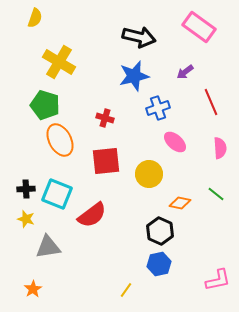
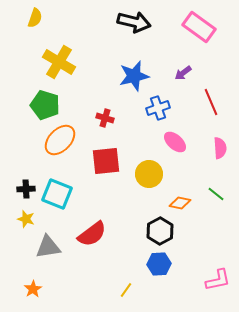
black arrow: moved 5 px left, 15 px up
purple arrow: moved 2 px left, 1 px down
orange ellipse: rotated 72 degrees clockwise
red semicircle: moved 19 px down
black hexagon: rotated 8 degrees clockwise
blue hexagon: rotated 10 degrees clockwise
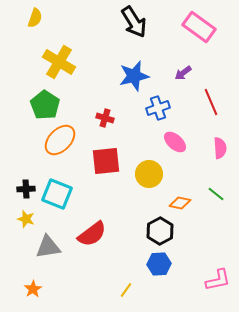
black arrow: rotated 44 degrees clockwise
green pentagon: rotated 16 degrees clockwise
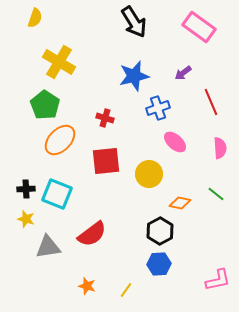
orange star: moved 54 px right, 3 px up; rotated 24 degrees counterclockwise
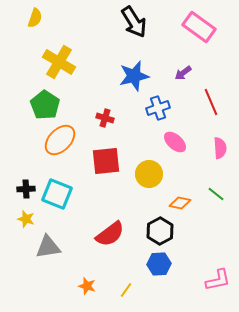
red semicircle: moved 18 px right
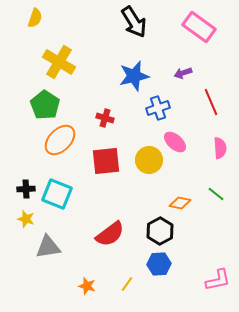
purple arrow: rotated 18 degrees clockwise
yellow circle: moved 14 px up
yellow line: moved 1 px right, 6 px up
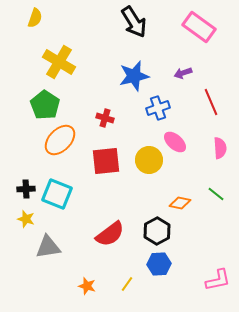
black hexagon: moved 3 px left
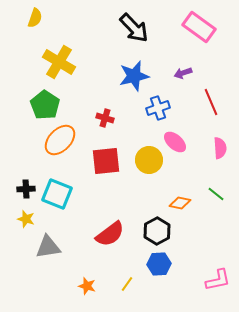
black arrow: moved 6 px down; rotated 12 degrees counterclockwise
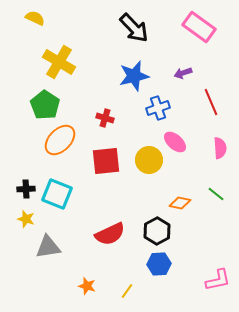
yellow semicircle: rotated 84 degrees counterclockwise
red semicircle: rotated 12 degrees clockwise
yellow line: moved 7 px down
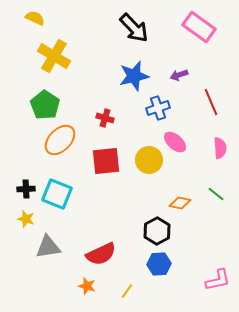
yellow cross: moved 5 px left, 6 px up
purple arrow: moved 4 px left, 2 px down
red semicircle: moved 9 px left, 20 px down
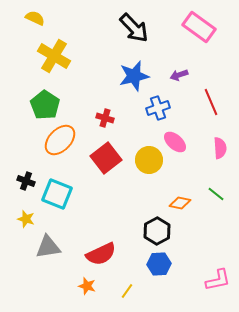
red square: moved 3 px up; rotated 32 degrees counterclockwise
black cross: moved 8 px up; rotated 24 degrees clockwise
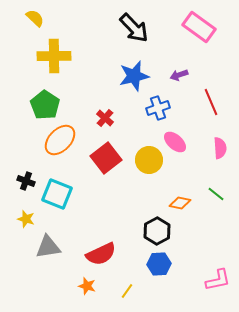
yellow semicircle: rotated 18 degrees clockwise
yellow cross: rotated 32 degrees counterclockwise
red cross: rotated 24 degrees clockwise
